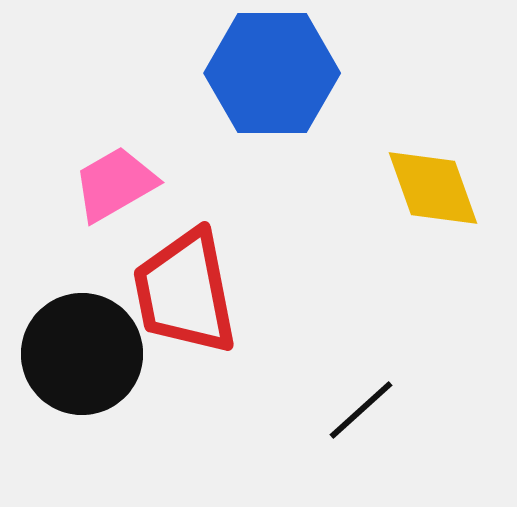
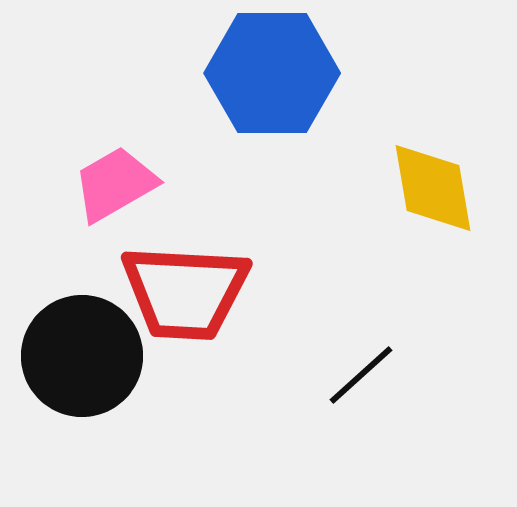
yellow diamond: rotated 10 degrees clockwise
red trapezoid: rotated 76 degrees counterclockwise
black circle: moved 2 px down
black line: moved 35 px up
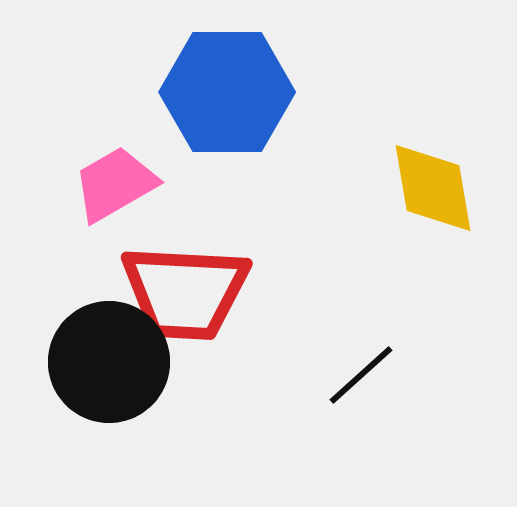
blue hexagon: moved 45 px left, 19 px down
black circle: moved 27 px right, 6 px down
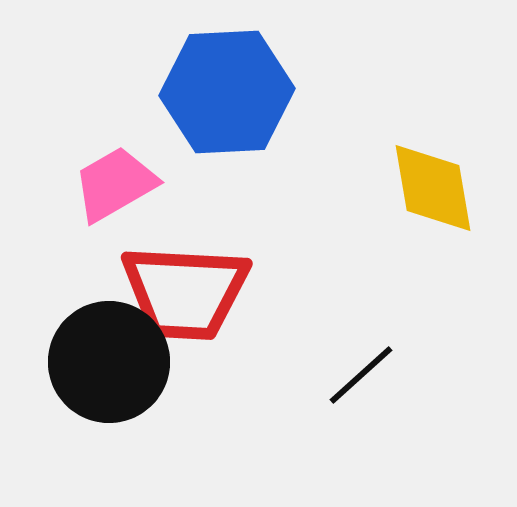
blue hexagon: rotated 3 degrees counterclockwise
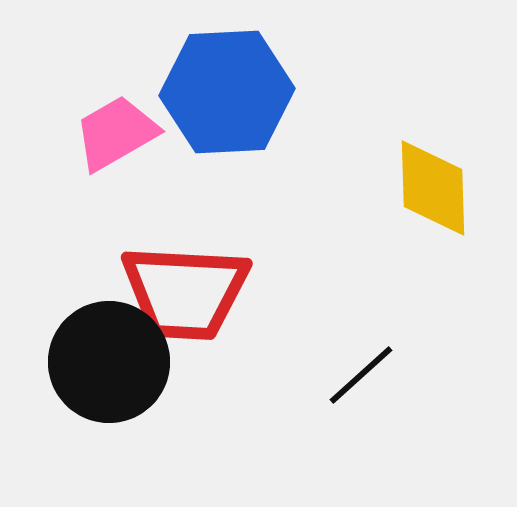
pink trapezoid: moved 1 px right, 51 px up
yellow diamond: rotated 8 degrees clockwise
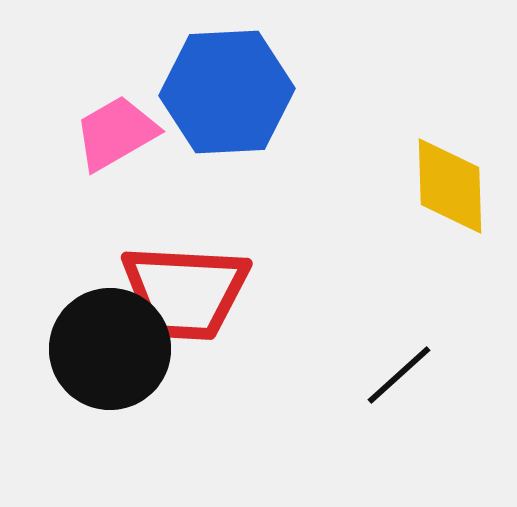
yellow diamond: moved 17 px right, 2 px up
black circle: moved 1 px right, 13 px up
black line: moved 38 px right
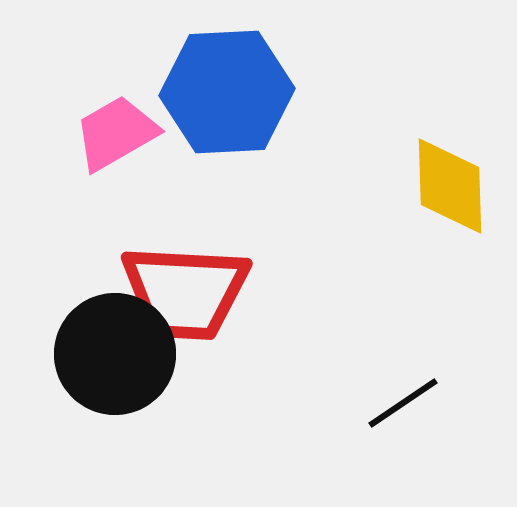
black circle: moved 5 px right, 5 px down
black line: moved 4 px right, 28 px down; rotated 8 degrees clockwise
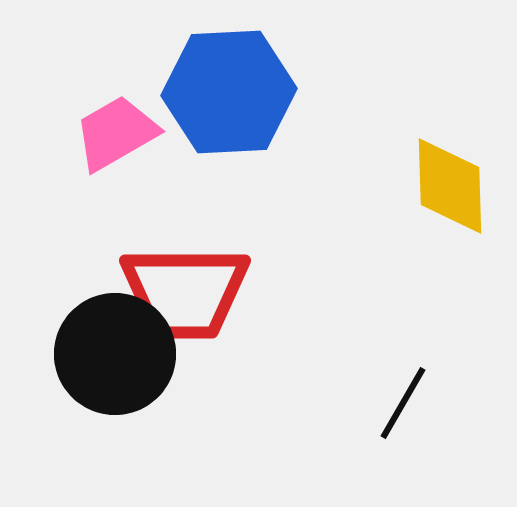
blue hexagon: moved 2 px right
red trapezoid: rotated 3 degrees counterclockwise
black line: rotated 26 degrees counterclockwise
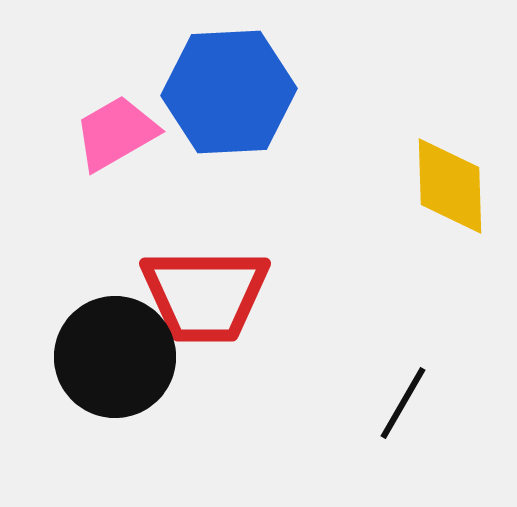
red trapezoid: moved 20 px right, 3 px down
black circle: moved 3 px down
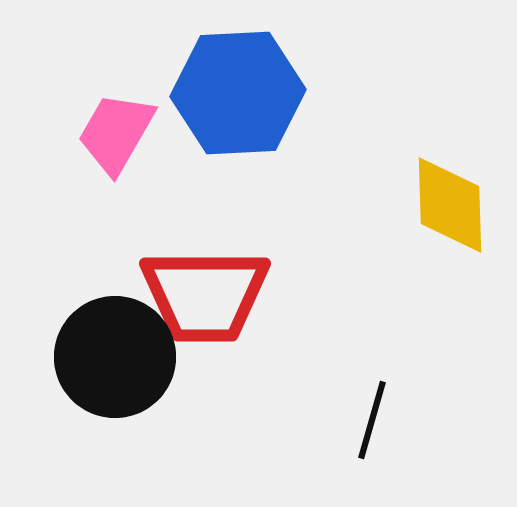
blue hexagon: moved 9 px right, 1 px down
pink trapezoid: rotated 30 degrees counterclockwise
yellow diamond: moved 19 px down
black line: moved 31 px left, 17 px down; rotated 14 degrees counterclockwise
